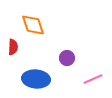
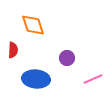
red semicircle: moved 3 px down
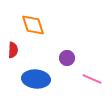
pink line: moved 1 px left; rotated 48 degrees clockwise
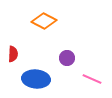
orange diamond: moved 11 px right, 4 px up; rotated 45 degrees counterclockwise
red semicircle: moved 4 px down
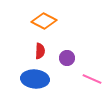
red semicircle: moved 27 px right, 3 px up
blue ellipse: moved 1 px left
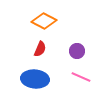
red semicircle: moved 2 px up; rotated 21 degrees clockwise
purple circle: moved 10 px right, 7 px up
pink line: moved 11 px left, 2 px up
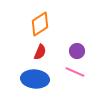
orange diamond: moved 4 px left, 3 px down; rotated 60 degrees counterclockwise
red semicircle: moved 3 px down
pink line: moved 6 px left, 5 px up
